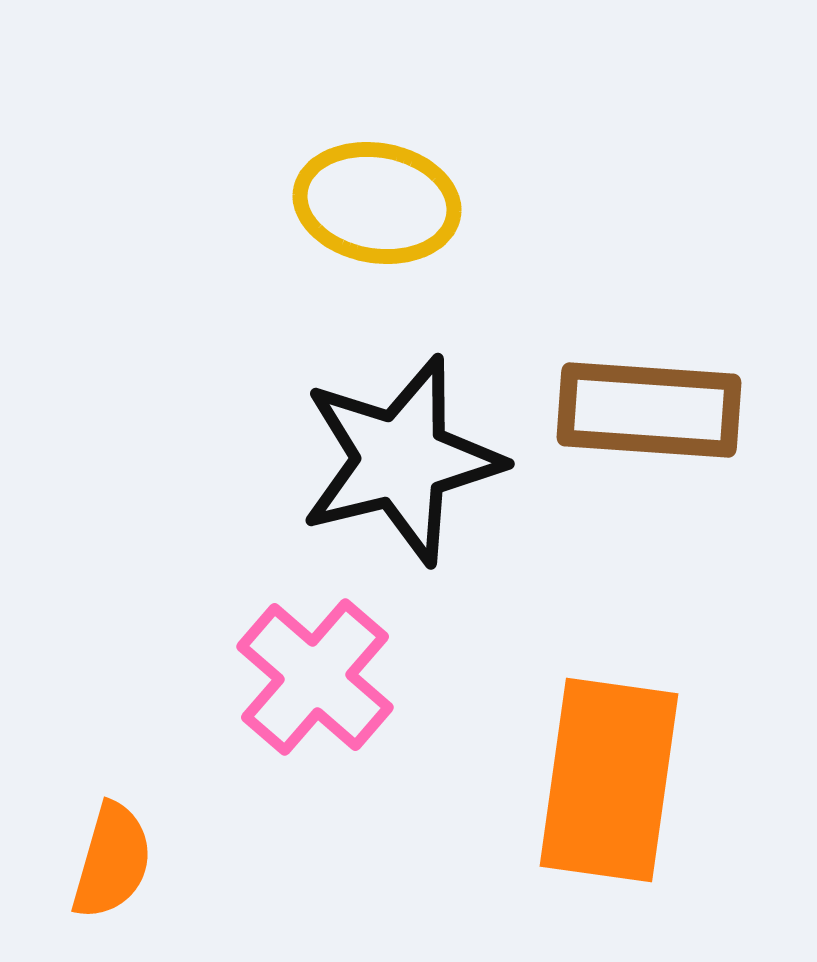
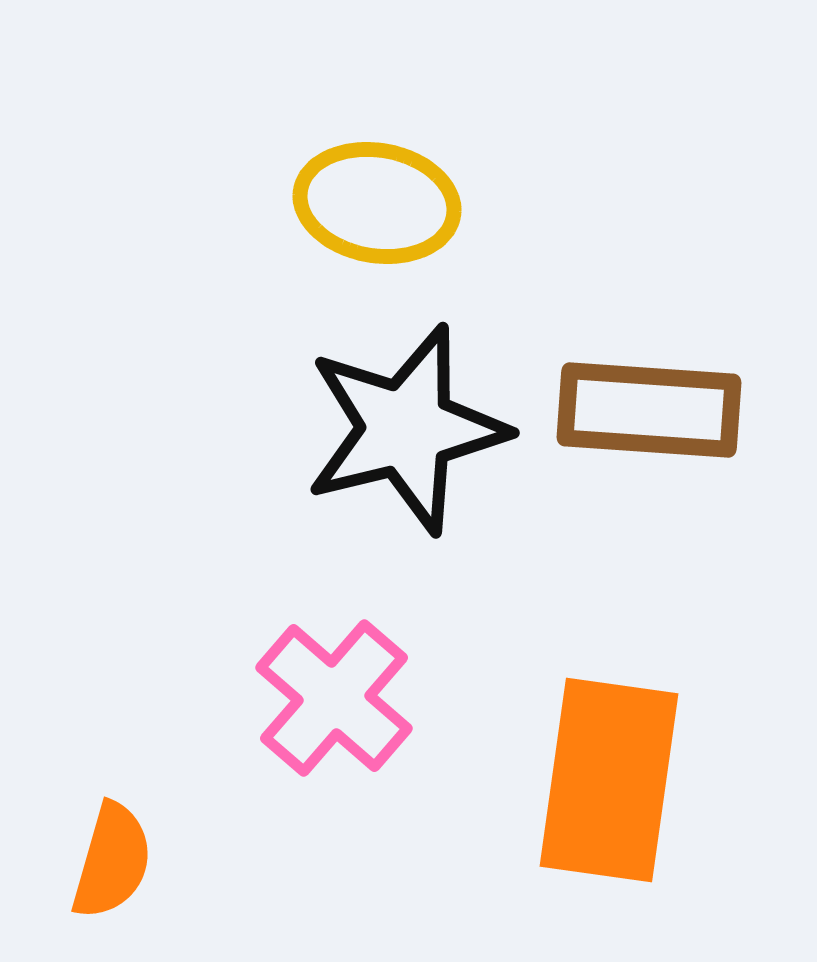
black star: moved 5 px right, 31 px up
pink cross: moved 19 px right, 21 px down
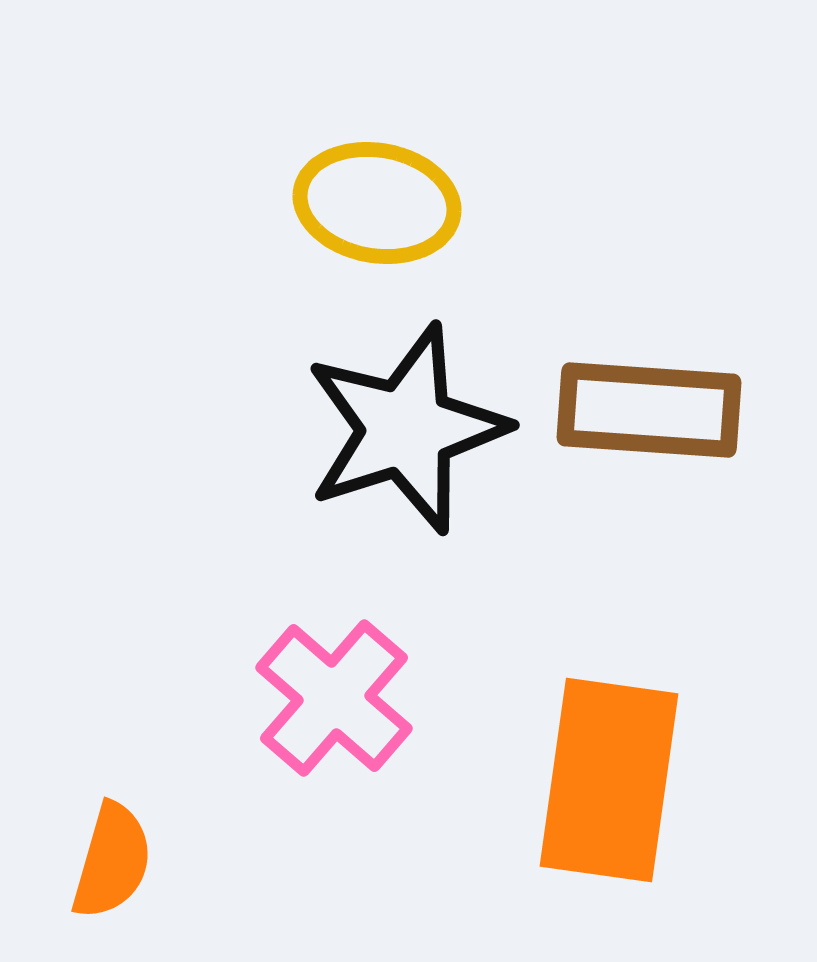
black star: rotated 4 degrees counterclockwise
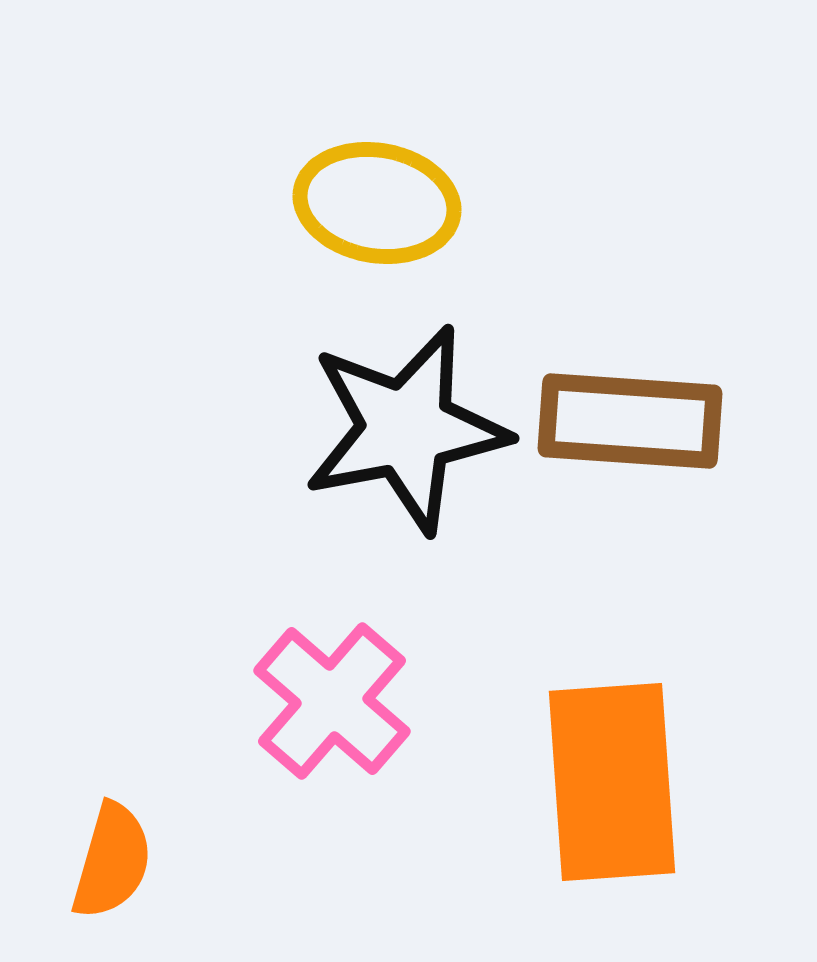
brown rectangle: moved 19 px left, 11 px down
black star: rotated 7 degrees clockwise
pink cross: moved 2 px left, 3 px down
orange rectangle: moved 3 px right, 2 px down; rotated 12 degrees counterclockwise
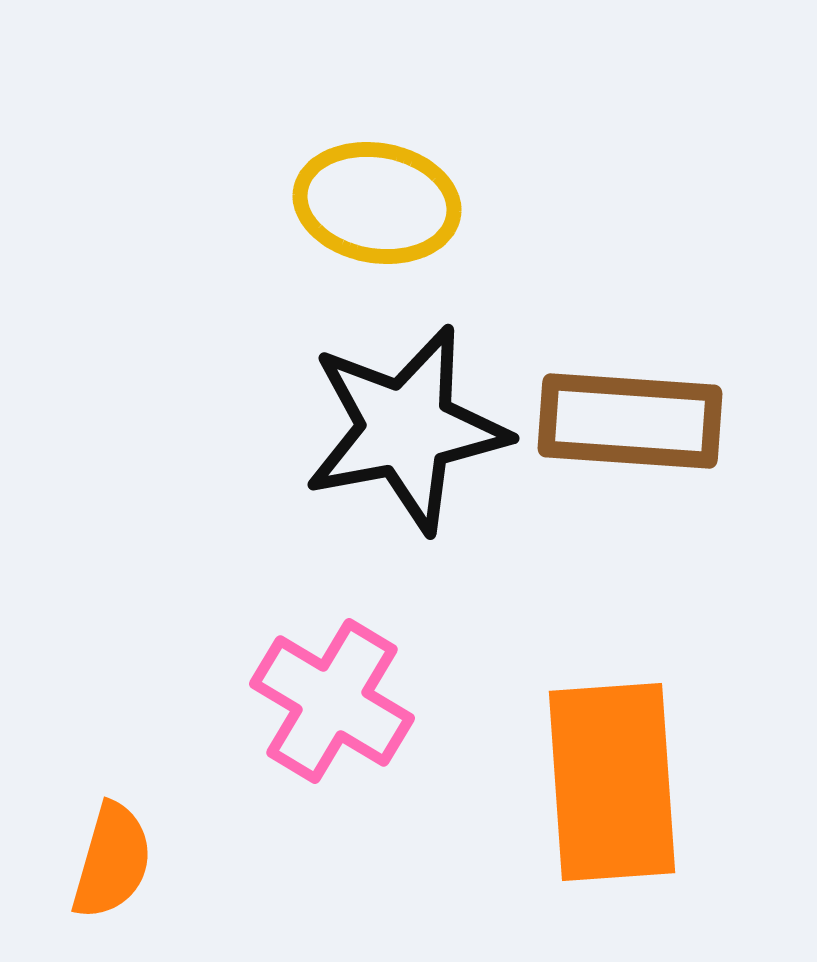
pink cross: rotated 10 degrees counterclockwise
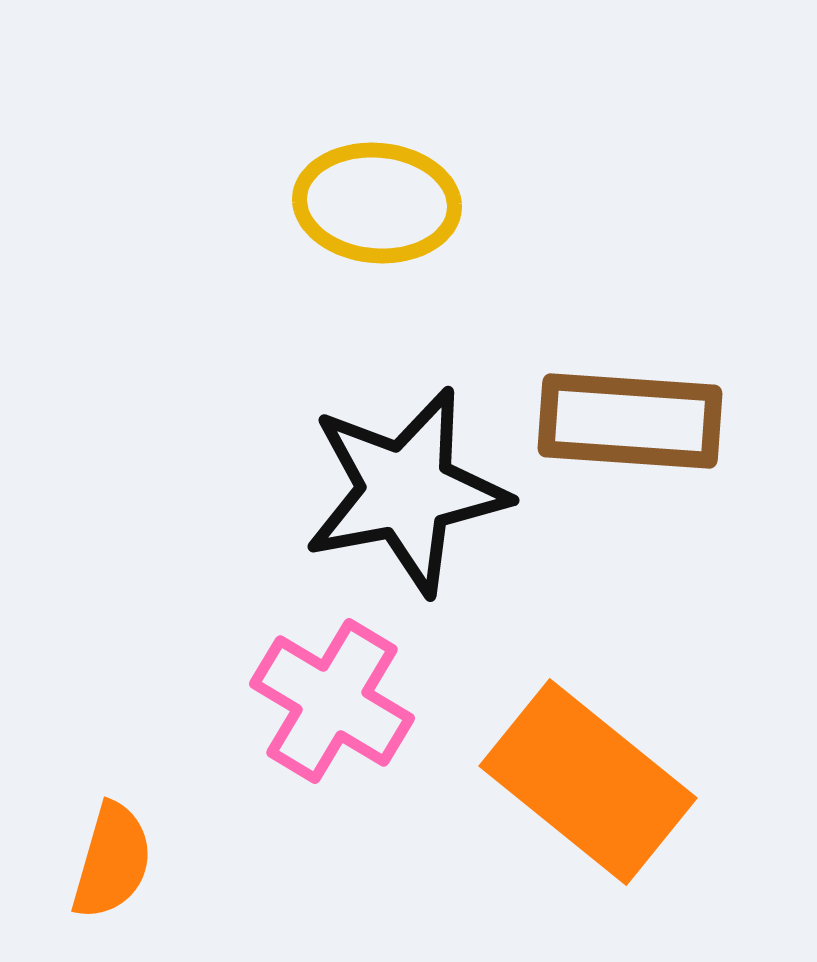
yellow ellipse: rotated 5 degrees counterclockwise
black star: moved 62 px down
orange rectangle: moved 24 px left; rotated 47 degrees counterclockwise
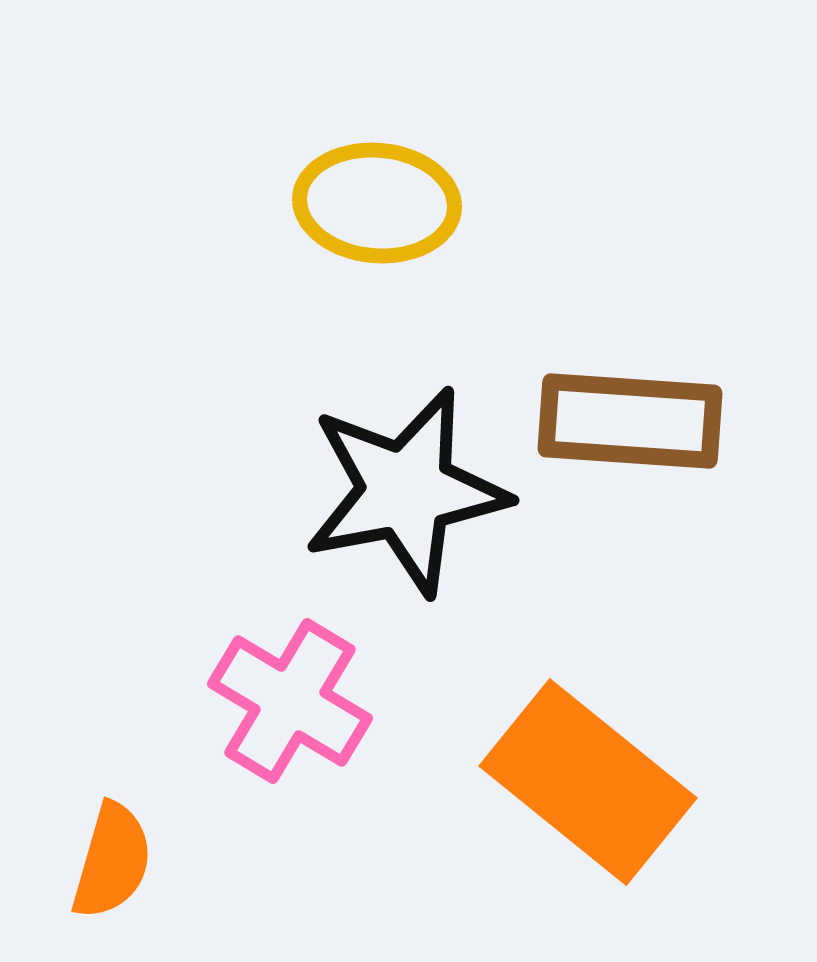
pink cross: moved 42 px left
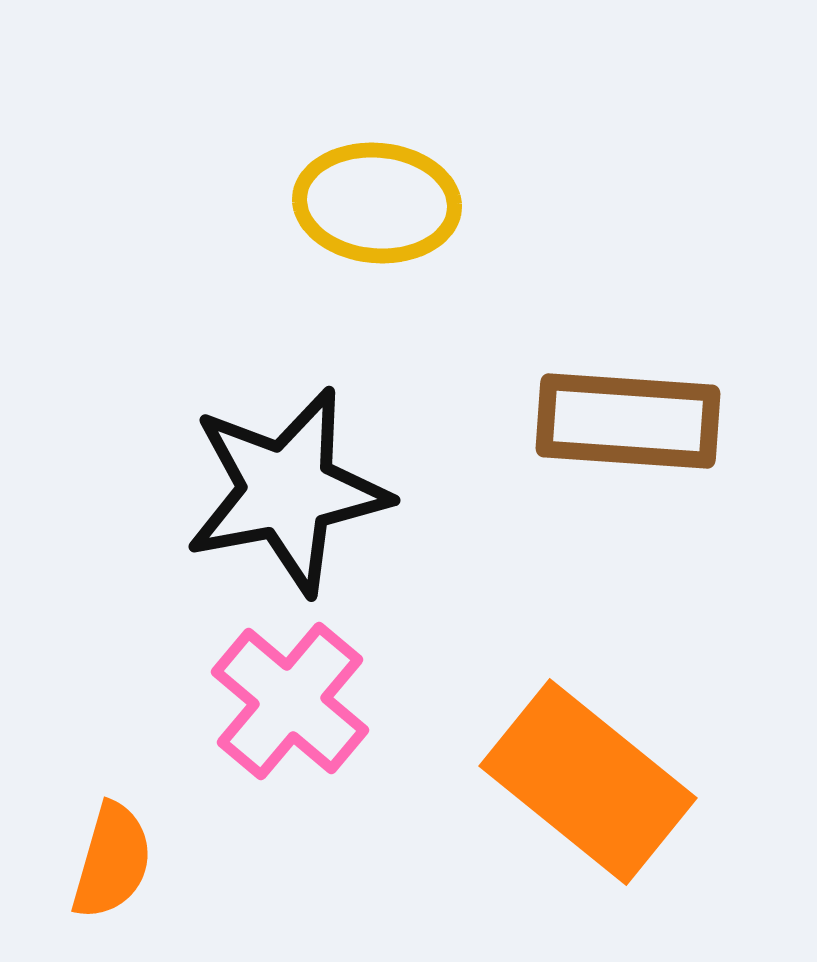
brown rectangle: moved 2 px left
black star: moved 119 px left
pink cross: rotated 9 degrees clockwise
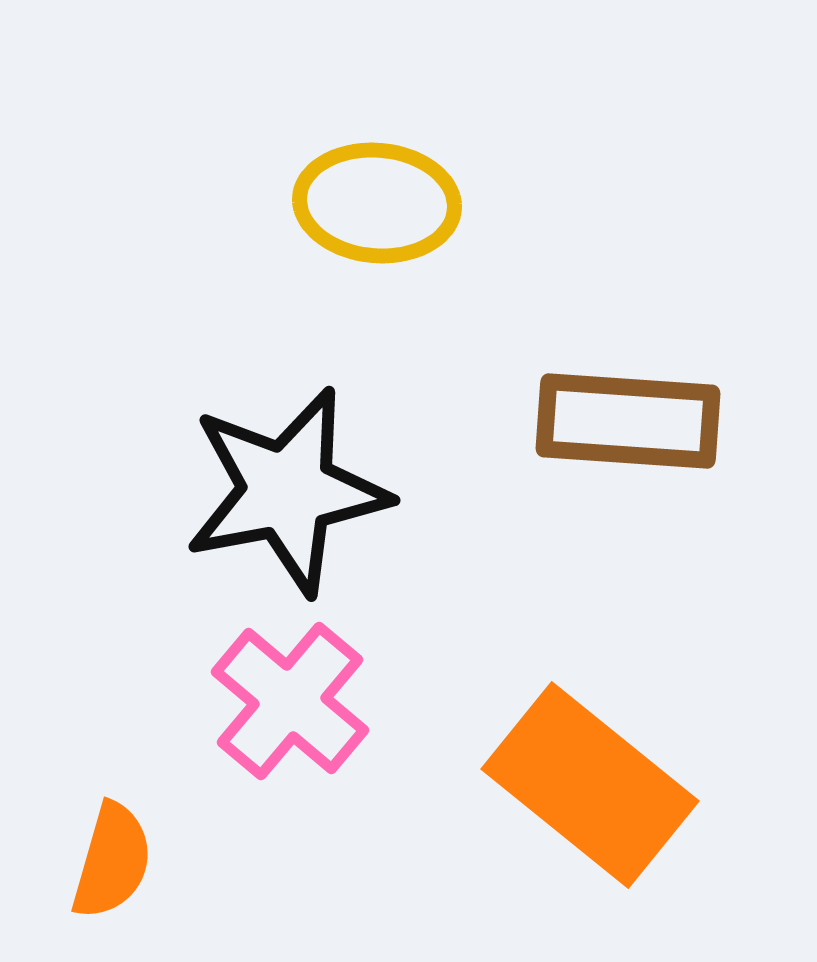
orange rectangle: moved 2 px right, 3 px down
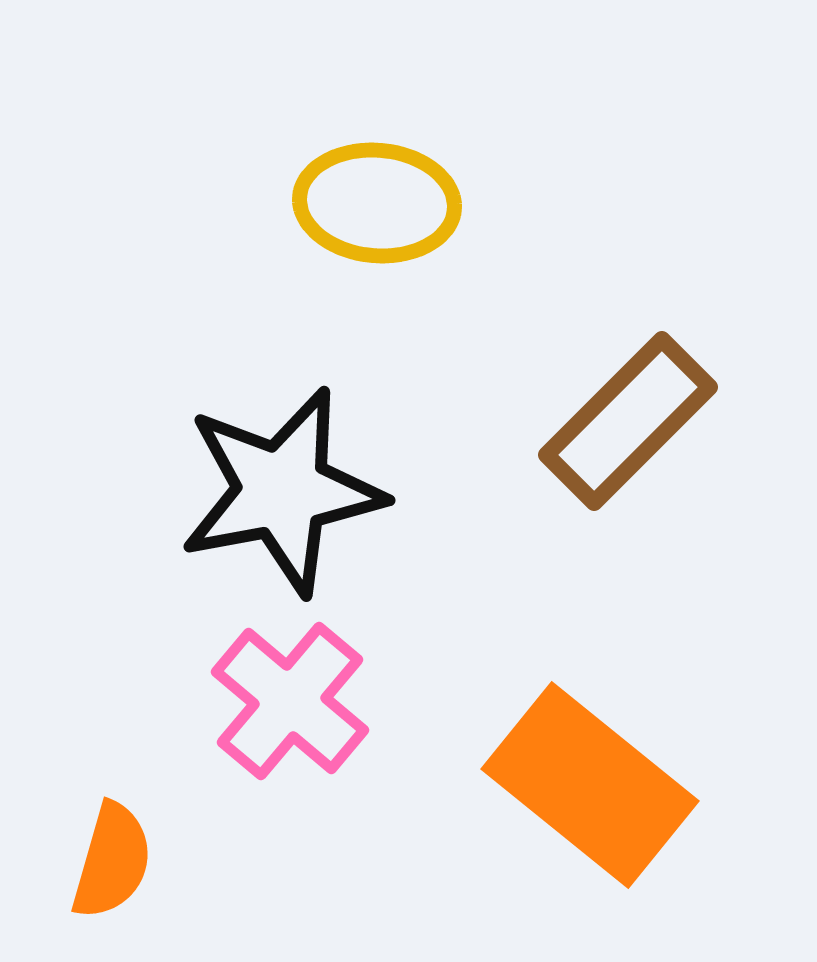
brown rectangle: rotated 49 degrees counterclockwise
black star: moved 5 px left
